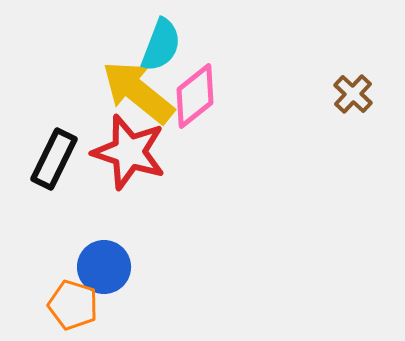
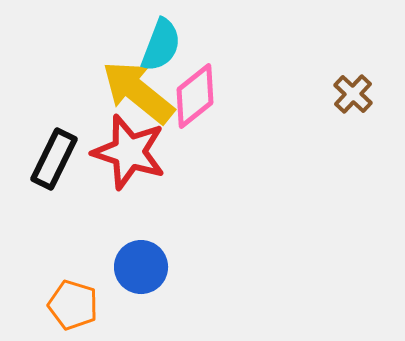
blue circle: moved 37 px right
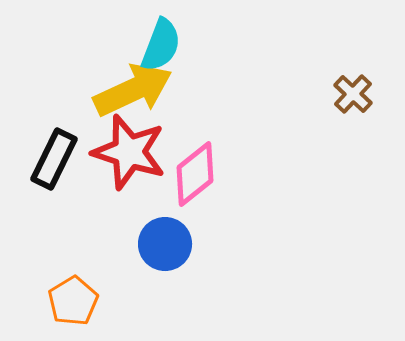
yellow arrow: moved 5 px left, 2 px up; rotated 116 degrees clockwise
pink diamond: moved 78 px down
blue circle: moved 24 px right, 23 px up
orange pentagon: moved 4 px up; rotated 24 degrees clockwise
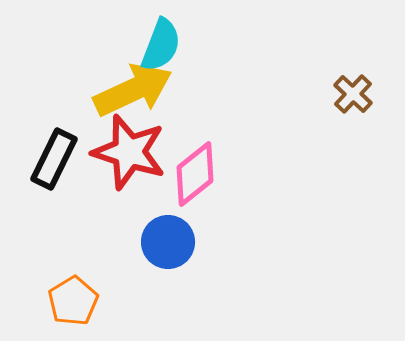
blue circle: moved 3 px right, 2 px up
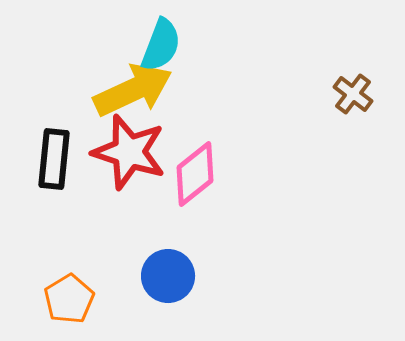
brown cross: rotated 6 degrees counterclockwise
black rectangle: rotated 20 degrees counterclockwise
blue circle: moved 34 px down
orange pentagon: moved 4 px left, 2 px up
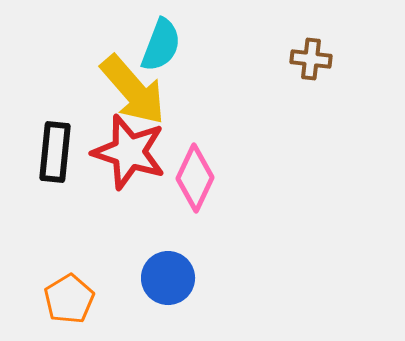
yellow arrow: rotated 74 degrees clockwise
brown cross: moved 42 px left, 35 px up; rotated 30 degrees counterclockwise
black rectangle: moved 1 px right, 7 px up
pink diamond: moved 4 px down; rotated 26 degrees counterclockwise
blue circle: moved 2 px down
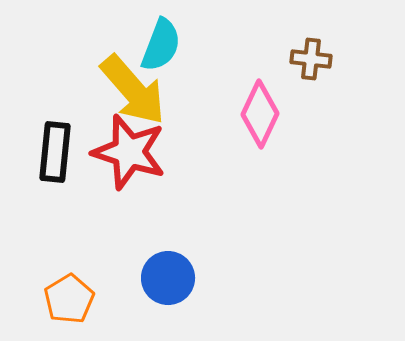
pink diamond: moved 65 px right, 64 px up
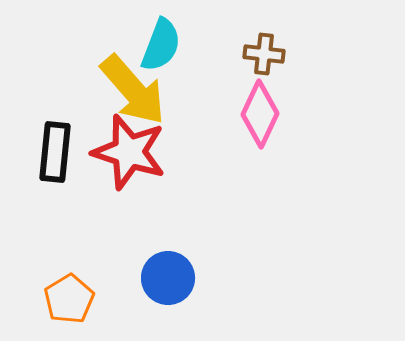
brown cross: moved 47 px left, 5 px up
